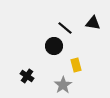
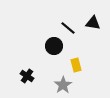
black line: moved 3 px right
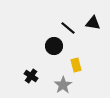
black cross: moved 4 px right
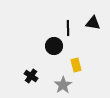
black line: rotated 49 degrees clockwise
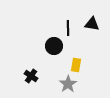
black triangle: moved 1 px left, 1 px down
yellow rectangle: rotated 24 degrees clockwise
gray star: moved 5 px right, 1 px up
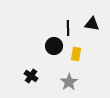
yellow rectangle: moved 11 px up
gray star: moved 1 px right, 2 px up
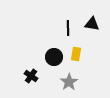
black circle: moved 11 px down
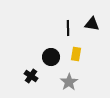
black circle: moved 3 px left
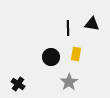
black cross: moved 13 px left, 8 px down
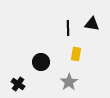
black circle: moved 10 px left, 5 px down
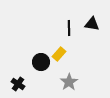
black line: moved 1 px right
yellow rectangle: moved 17 px left; rotated 32 degrees clockwise
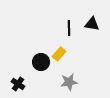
gray star: rotated 24 degrees clockwise
